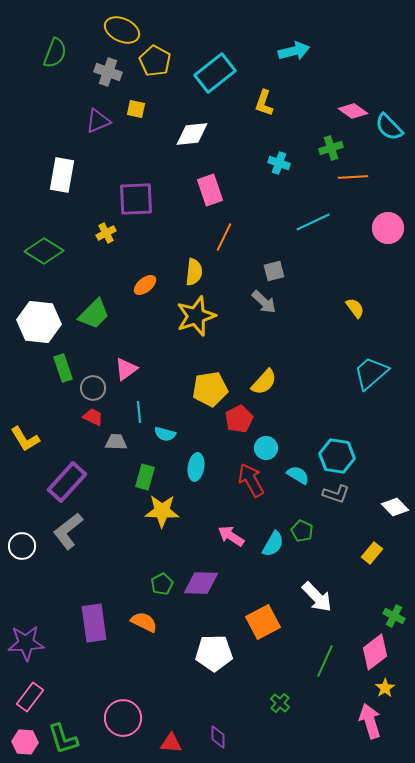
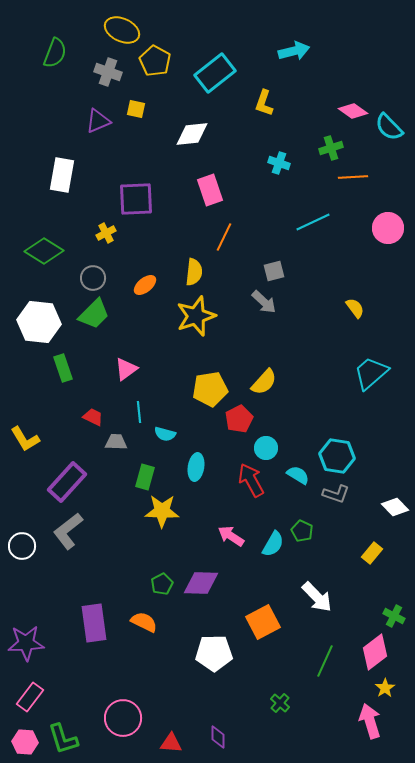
gray circle at (93, 388): moved 110 px up
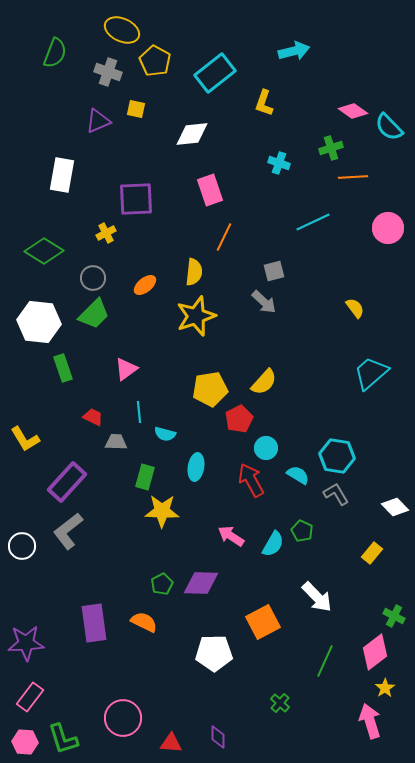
gray L-shape at (336, 494): rotated 140 degrees counterclockwise
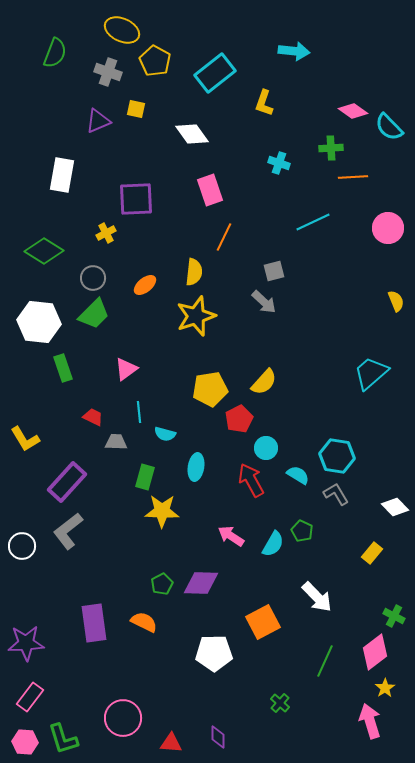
cyan arrow at (294, 51): rotated 20 degrees clockwise
white diamond at (192, 134): rotated 60 degrees clockwise
green cross at (331, 148): rotated 15 degrees clockwise
yellow semicircle at (355, 308): moved 41 px right, 7 px up; rotated 15 degrees clockwise
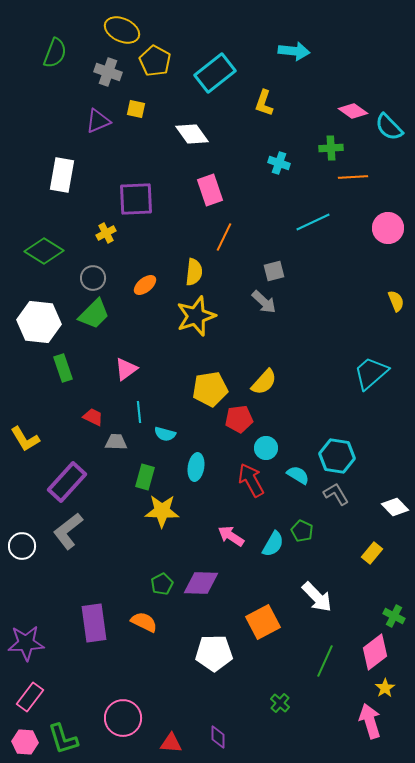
red pentagon at (239, 419): rotated 20 degrees clockwise
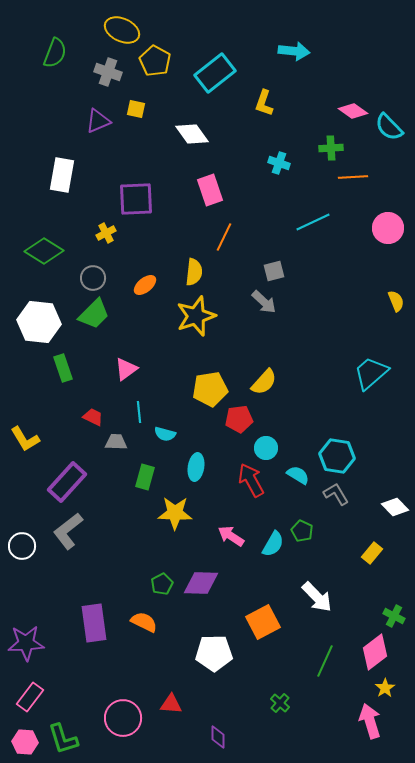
yellow star at (162, 511): moved 13 px right, 2 px down
red triangle at (171, 743): moved 39 px up
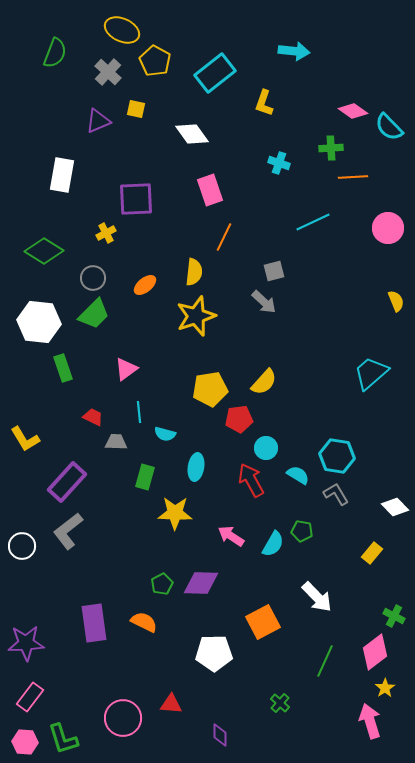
gray cross at (108, 72): rotated 24 degrees clockwise
green pentagon at (302, 531): rotated 15 degrees counterclockwise
purple diamond at (218, 737): moved 2 px right, 2 px up
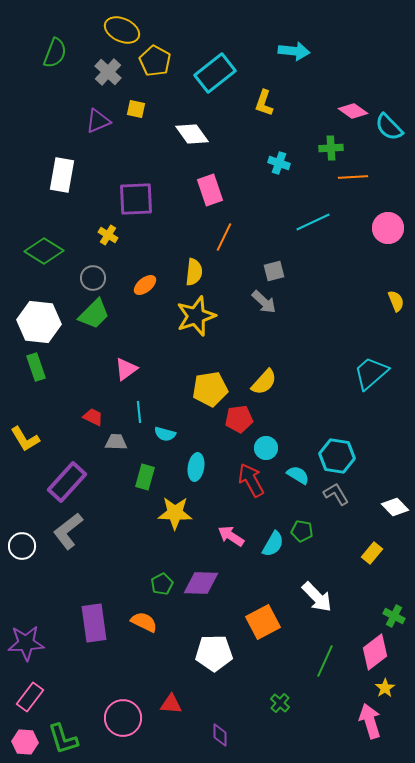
yellow cross at (106, 233): moved 2 px right, 2 px down; rotated 30 degrees counterclockwise
green rectangle at (63, 368): moved 27 px left, 1 px up
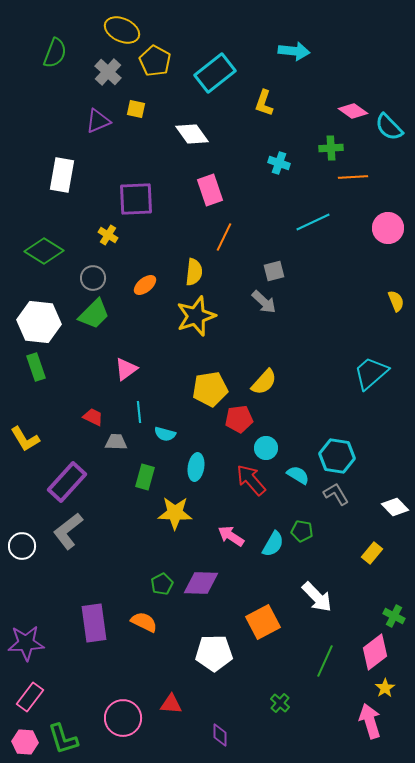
red arrow at (251, 480): rotated 12 degrees counterclockwise
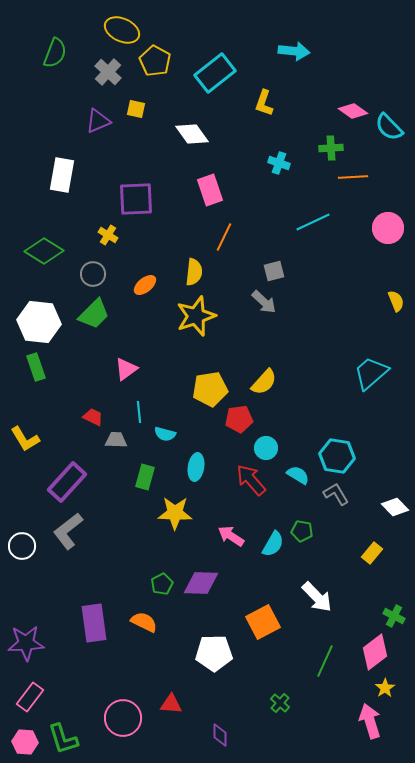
gray circle at (93, 278): moved 4 px up
gray trapezoid at (116, 442): moved 2 px up
